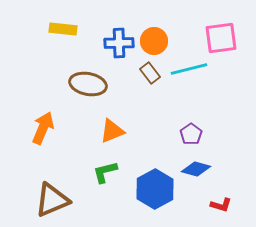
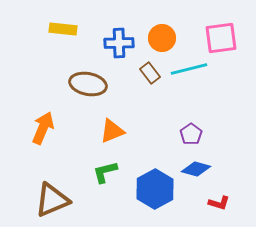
orange circle: moved 8 px right, 3 px up
red L-shape: moved 2 px left, 2 px up
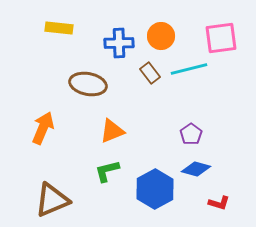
yellow rectangle: moved 4 px left, 1 px up
orange circle: moved 1 px left, 2 px up
green L-shape: moved 2 px right, 1 px up
